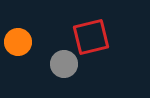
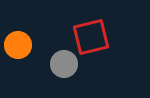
orange circle: moved 3 px down
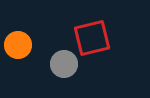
red square: moved 1 px right, 1 px down
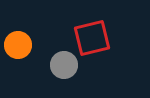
gray circle: moved 1 px down
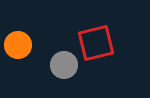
red square: moved 4 px right, 5 px down
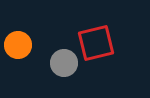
gray circle: moved 2 px up
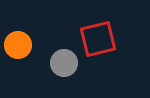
red square: moved 2 px right, 4 px up
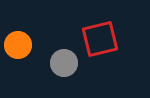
red square: moved 2 px right
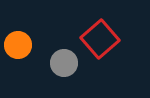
red square: rotated 27 degrees counterclockwise
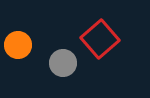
gray circle: moved 1 px left
